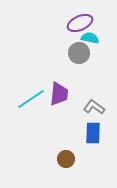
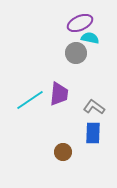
gray circle: moved 3 px left
cyan line: moved 1 px left, 1 px down
brown circle: moved 3 px left, 7 px up
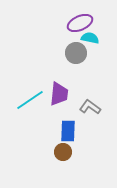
gray L-shape: moved 4 px left
blue rectangle: moved 25 px left, 2 px up
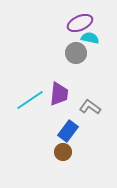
blue rectangle: rotated 35 degrees clockwise
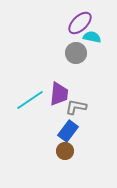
purple ellipse: rotated 20 degrees counterclockwise
cyan semicircle: moved 2 px right, 1 px up
gray L-shape: moved 14 px left; rotated 25 degrees counterclockwise
brown circle: moved 2 px right, 1 px up
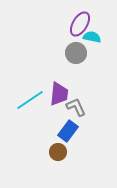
purple ellipse: moved 1 px down; rotated 15 degrees counterclockwise
gray L-shape: rotated 55 degrees clockwise
brown circle: moved 7 px left, 1 px down
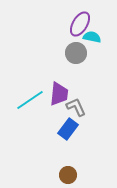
blue rectangle: moved 2 px up
brown circle: moved 10 px right, 23 px down
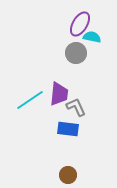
blue rectangle: rotated 60 degrees clockwise
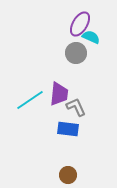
cyan semicircle: moved 1 px left; rotated 12 degrees clockwise
